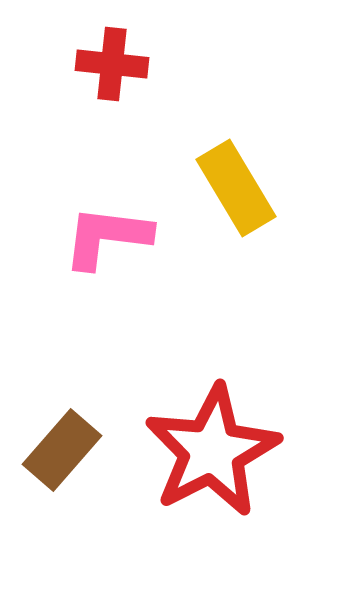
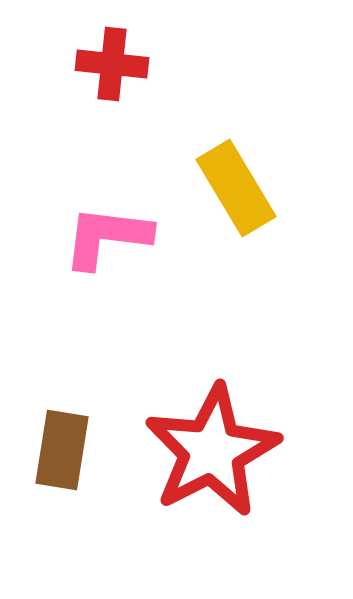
brown rectangle: rotated 32 degrees counterclockwise
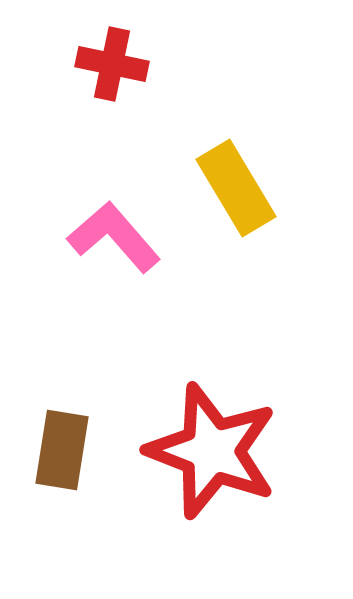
red cross: rotated 6 degrees clockwise
pink L-shape: moved 7 px right; rotated 42 degrees clockwise
red star: rotated 24 degrees counterclockwise
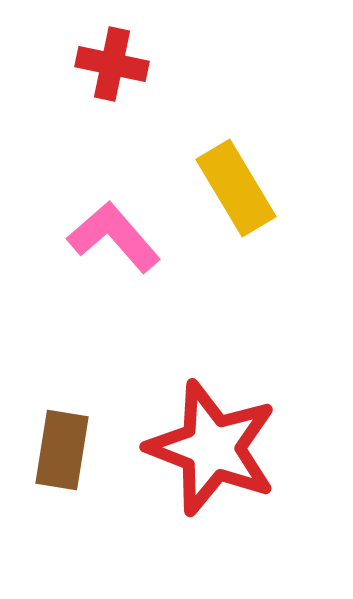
red star: moved 3 px up
